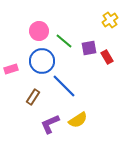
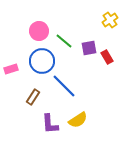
purple L-shape: rotated 70 degrees counterclockwise
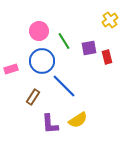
green line: rotated 18 degrees clockwise
red rectangle: rotated 16 degrees clockwise
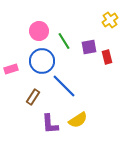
purple square: moved 1 px up
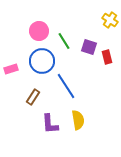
yellow cross: rotated 21 degrees counterclockwise
purple square: rotated 28 degrees clockwise
blue line: moved 2 px right; rotated 12 degrees clockwise
yellow semicircle: rotated 66 degrees counterclockwise
